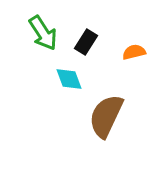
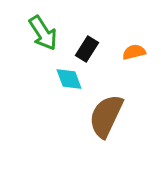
black rectangle: moved 1 px right, 7 px down
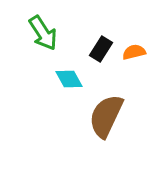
black rectangle: moved 14 px right
cyan diamond: rotated 8 degrees counterclockwise
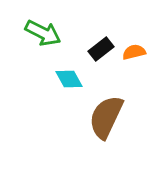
green arrow: rotated 30 degrees counterclockwise
black rectangle: rotated 20 degrees clockwise
brown semicircle: moved 1 px down
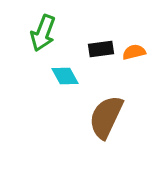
green arrow: rotated 84 degrees clockwise
black rectangle: rotated 30 degrees clockwise
cyan diamond: moved 4 px left, 3 px up
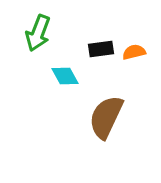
green arrow: moved 5 px left
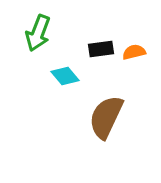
cyan diamond: rotated 12 degrees counterclockwise
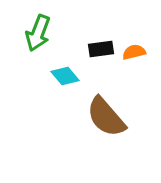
brown semicircle: rotated 66 degrees counterclockwise
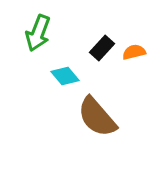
black rectangle: moved 1 px right, 1 px up; rotated 40 degrees counterclockwise
brown semicircle: moved 9 px left
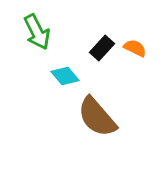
green arrow: moved 1 px left, 1 px up; rotated 48 degrees counterclockwise
orange semicircle: moved 1 px right, 4 px up; rotated 40 degrees clockwise
